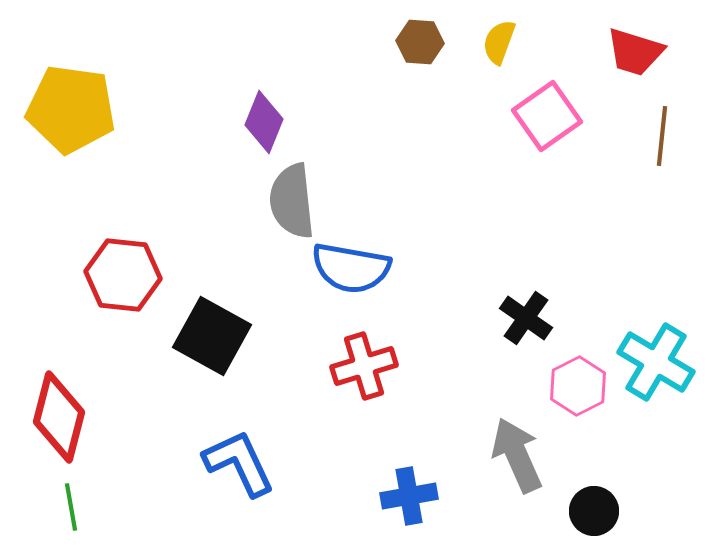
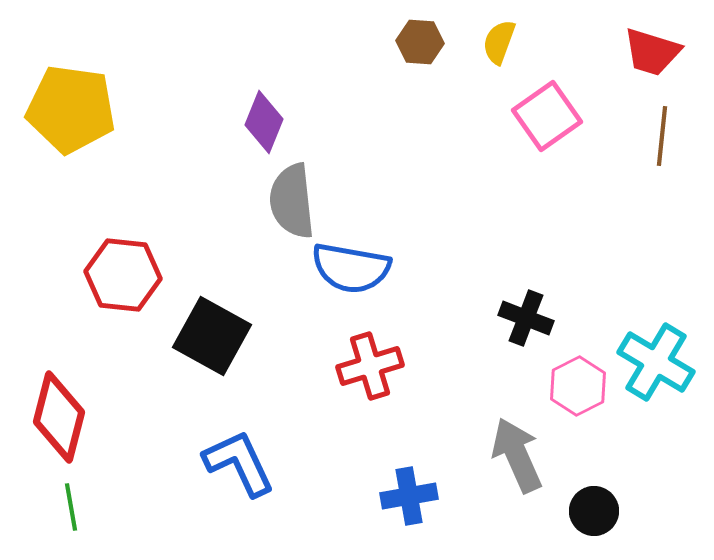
red trapezoid: moved 17 px right
black cross: rotated 14 degrees counterclockwise
red cross: moved 6 px right
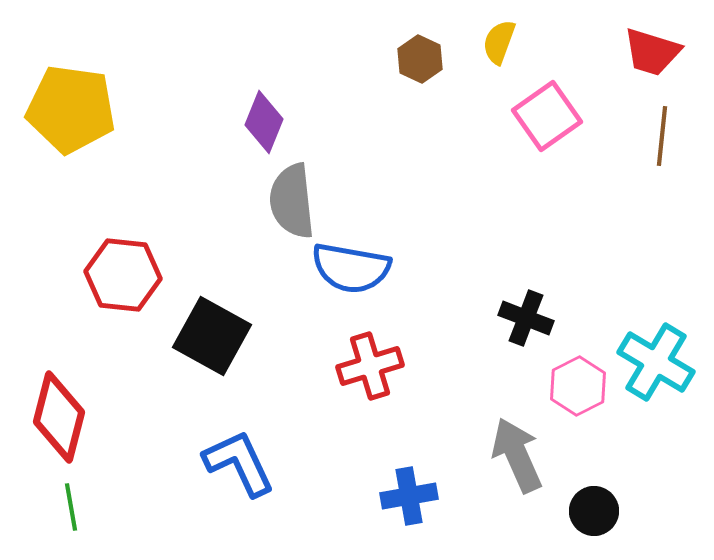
brown hexagon: moved 17 px down; rotated 21 degrees clockwise
